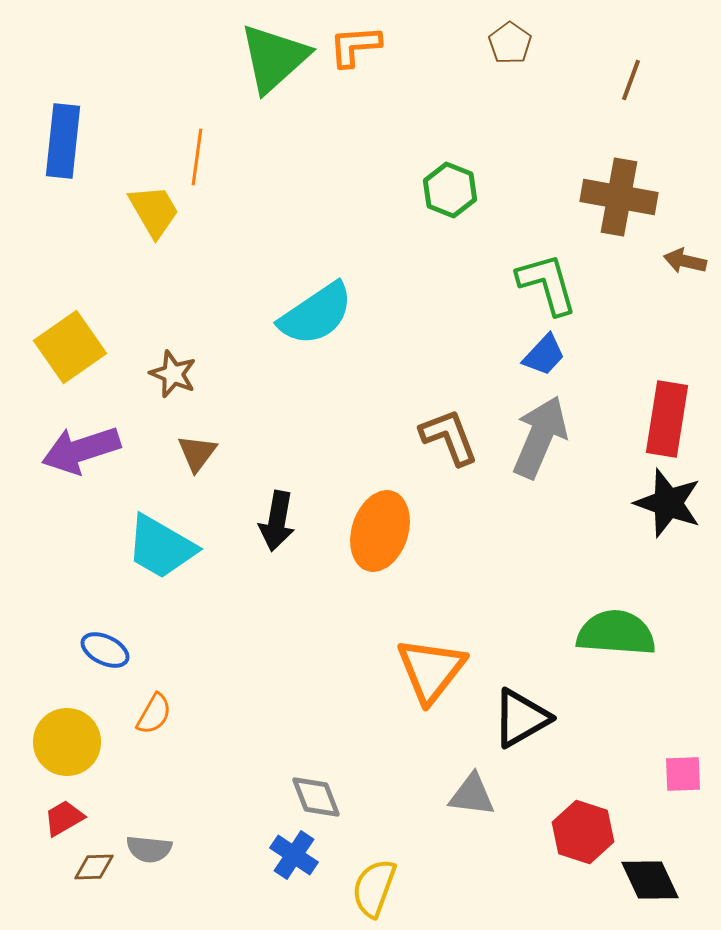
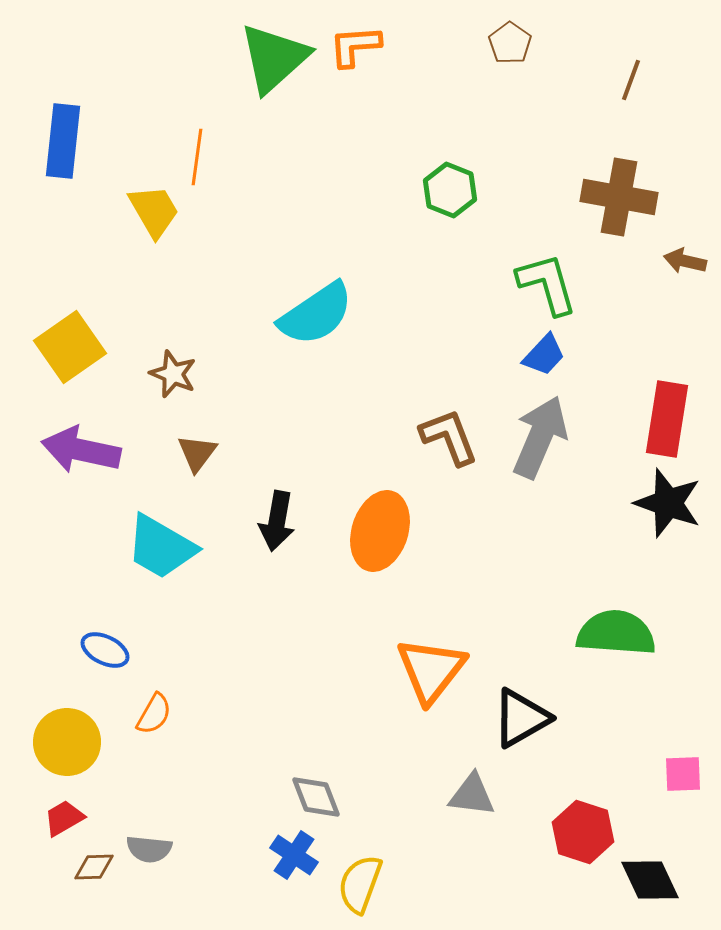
purple arrow: rotated 30 degrees clockwise
yellow semicircle: moved 14 px left, 4 px up
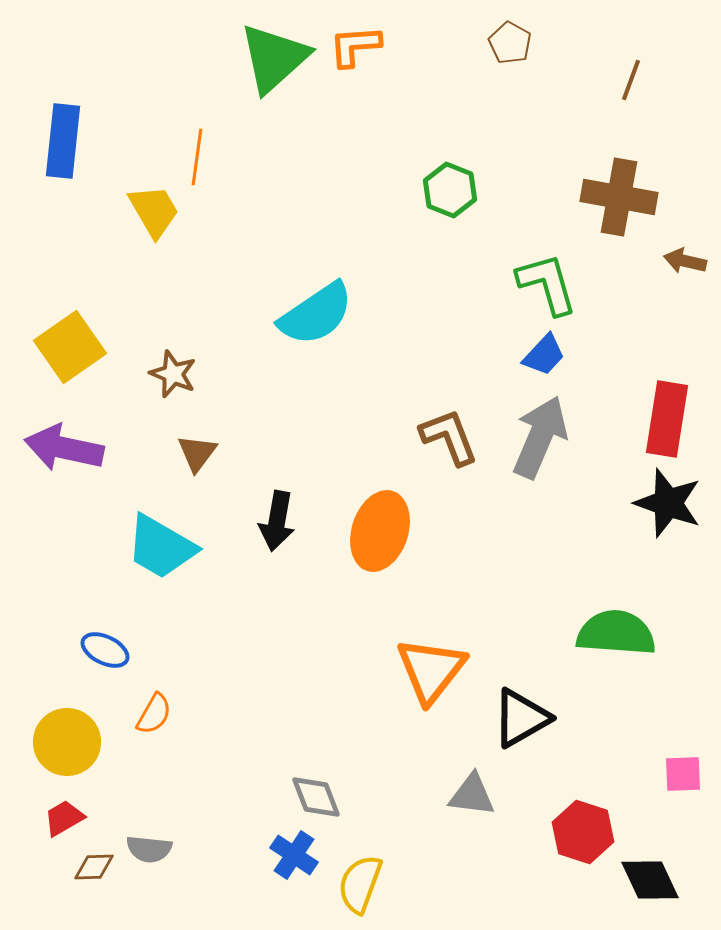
brown pentagon: rotated 6 degrees counterclockwise
purple arrow: moved 17 px left, 2 px up
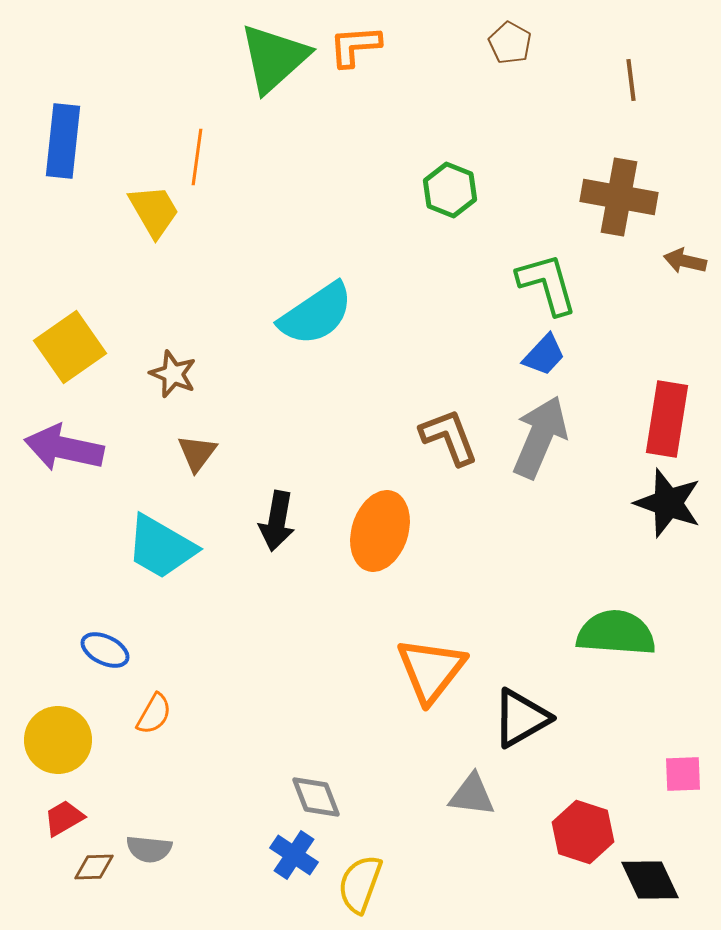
brown line: rotated 27 degrees counterclockwise
yellow circle: moved 9 px left, 2 px up
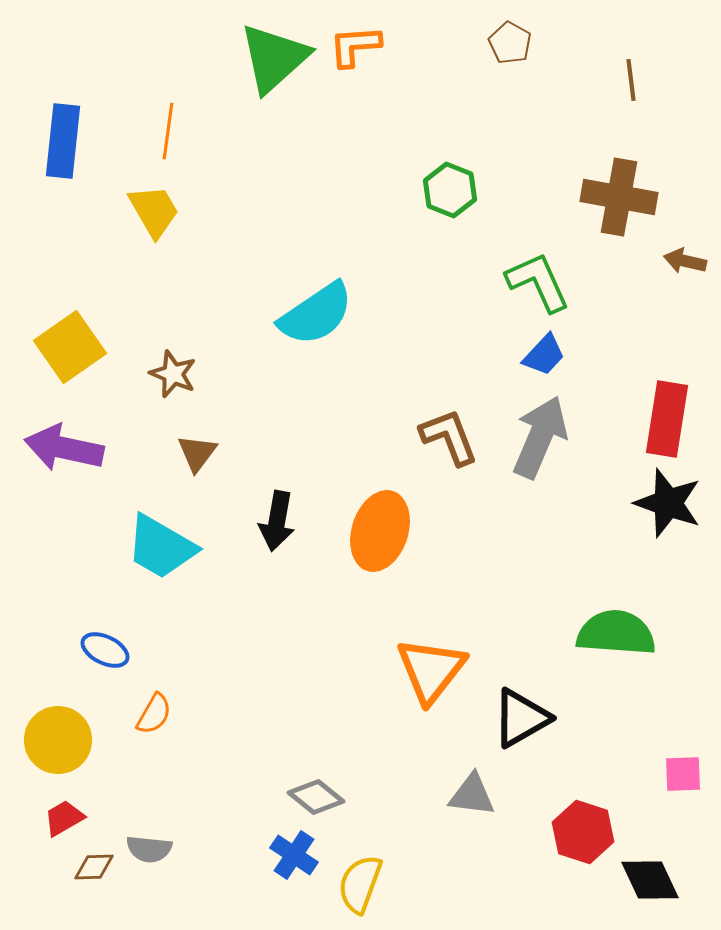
orange line: moved 29 px left, 26 px up
green L-shape: moved 9 px left, 2 px up; rotated 8 degrees counterclockwise
gray diamond: rotated 30 degrees counterclockwise
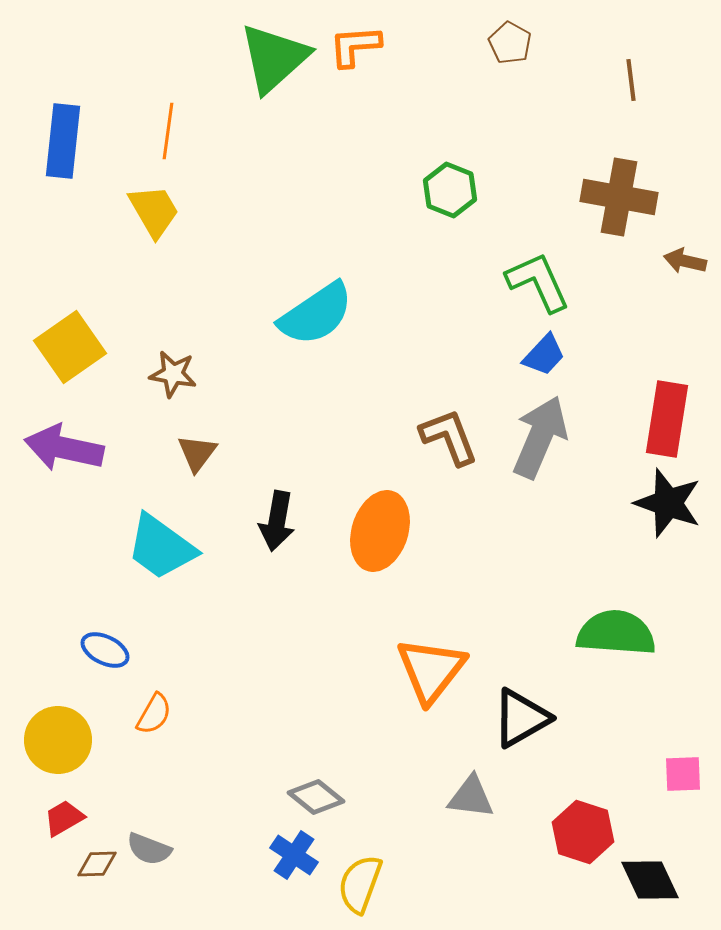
brown star: rotated 12 degrees counterclockwise
cyan trapezoid: rotated 6 degrees clockwise
gray triangle: moved 1 px left, 2 px down
gray semicircle: rotated 15 degrees clockwise
brown diamond: moved 3 px right, 3 px up
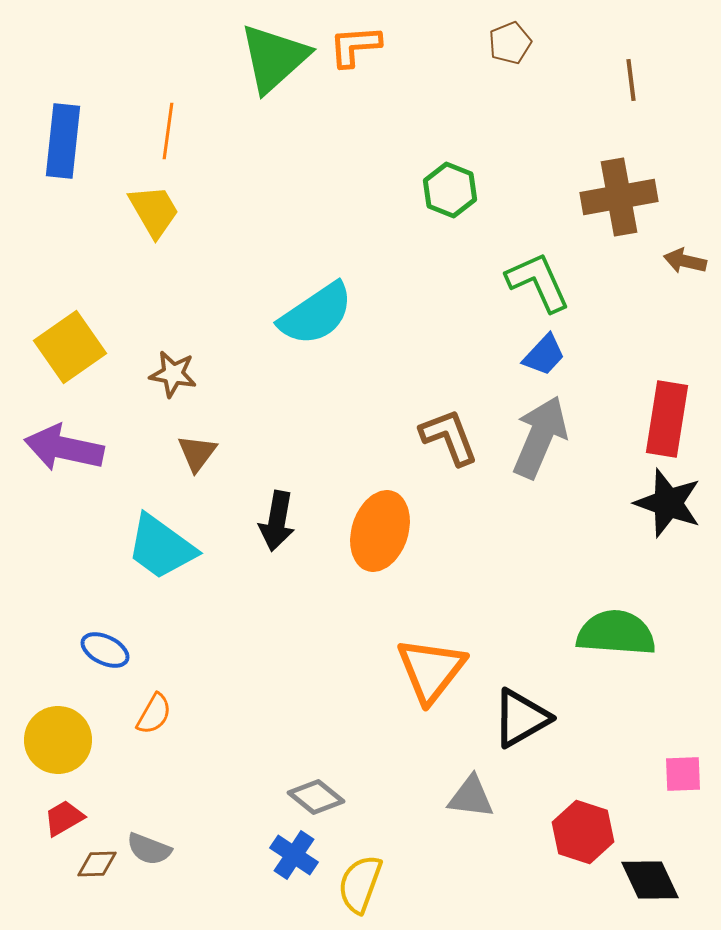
brown pentagon: rotated 21 degrees clockwise
brown cross: rotated 20 degrees counterclockwise
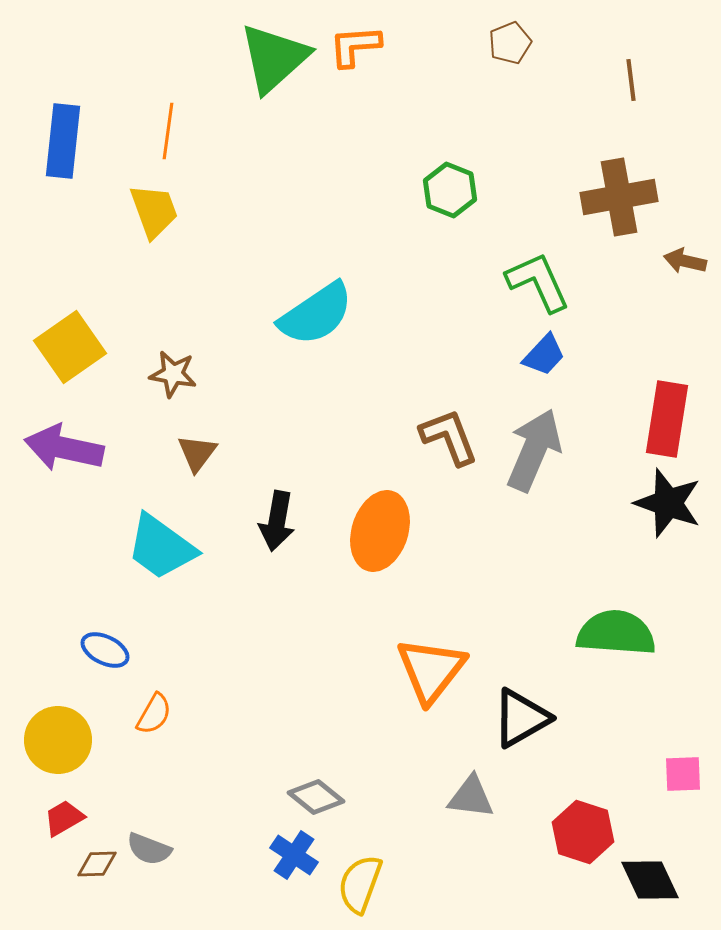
yellow trapezoid: rotated 10 degrees clockwise
gray arrow: moved 6 px left, 13 px down
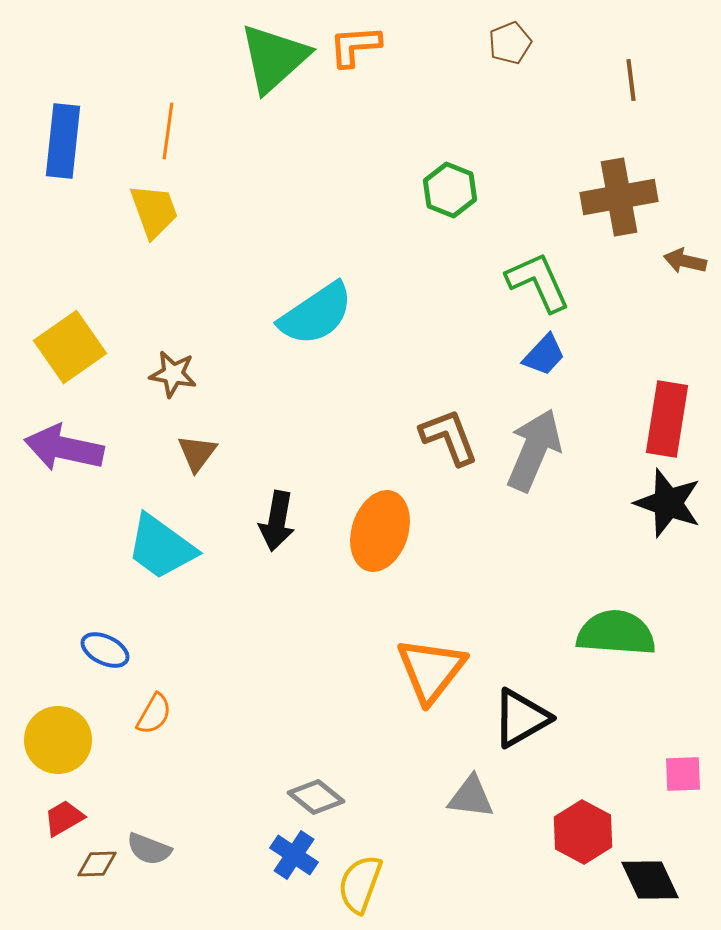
red hexagon: rotated 10 degrees clockwise
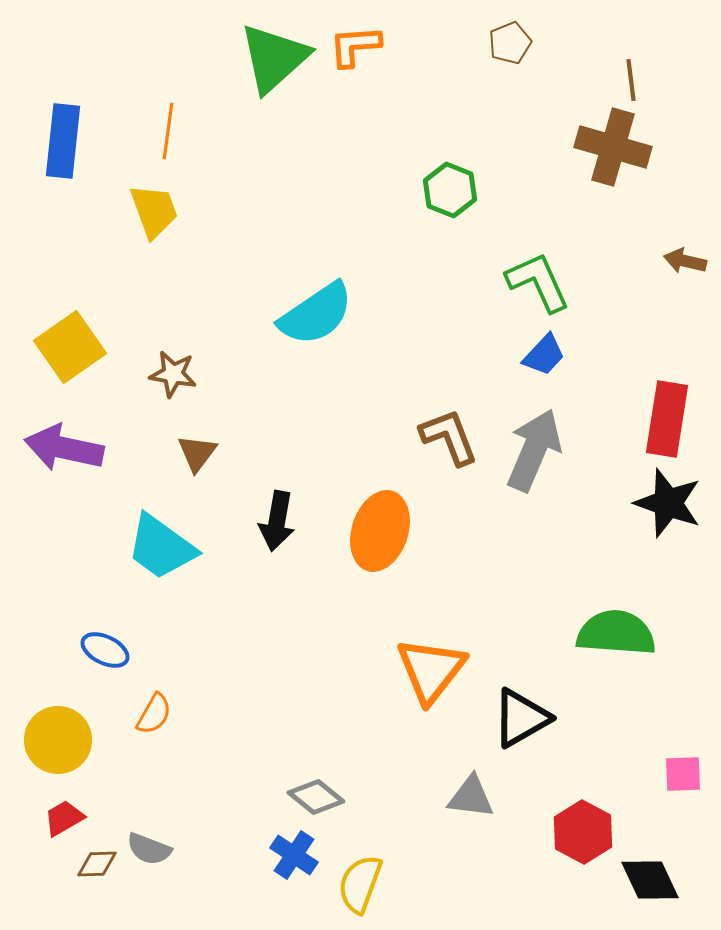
brown cross: moved 6 px left, 50 px up; rotated 26 degrees clockwise
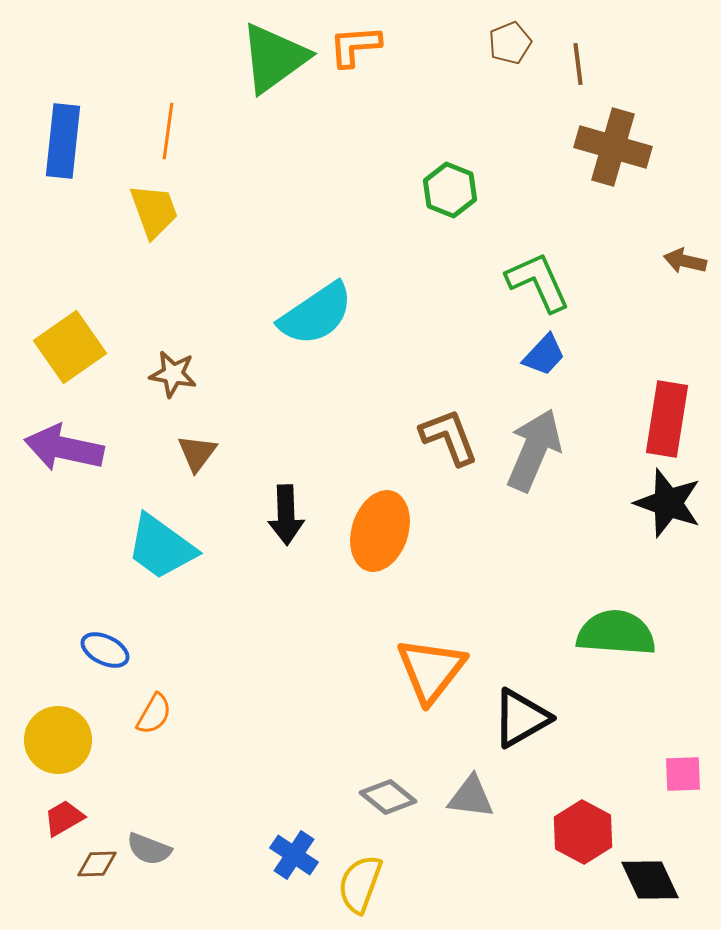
green triangle: rotated 6 degrees clockwise
brown line: moved 53 px left, 16 px up
black arrow: moved 9 px right, 6 px up; rotated 12 degrees counterclockwise
gray diamond: moved 72 px right
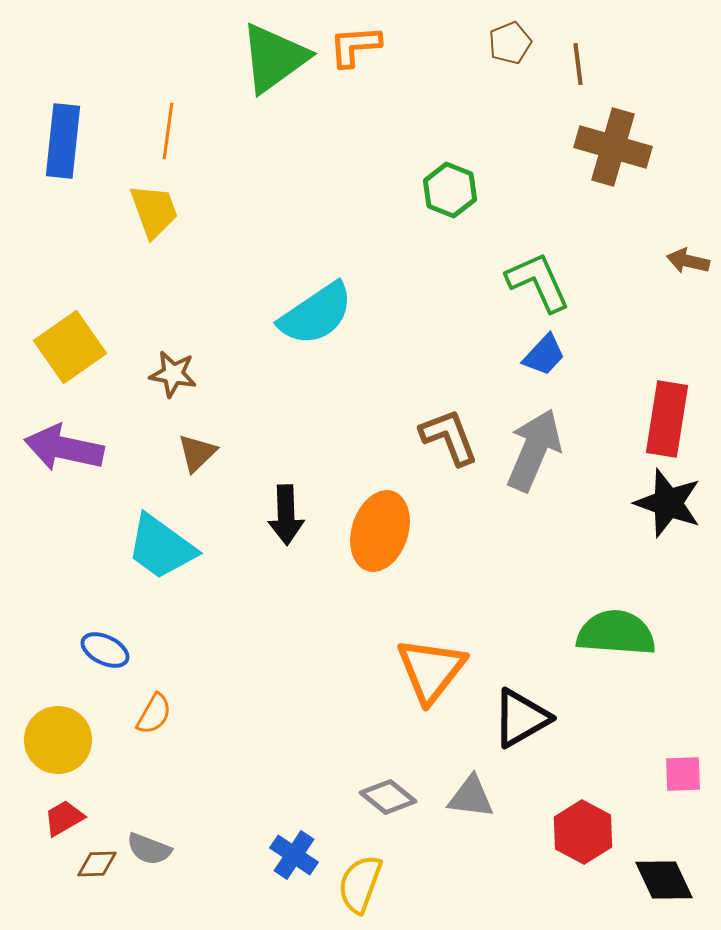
brown arrow: moved 3 px right
brown triangle: rotated 9 degrees clockwise
black diamond: moved 14 px right
